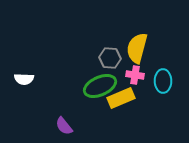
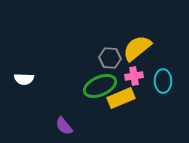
yellow semicircle: rotated 36 degrees clockwise
pink cross: moved 1 px left, 1 px down; rotated 18 degrees counterclockwise
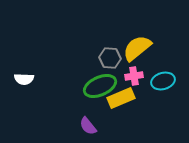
cyan ellipse: rotated 75 degrees clockwise
purple semicircle: moved 24 px right
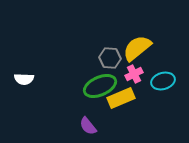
pink cross: moved 2 px up; rotated 18 degrees counterclockwise
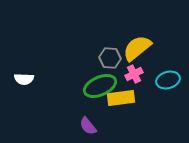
cyan ellipse: moved 5 px right, 1 px up
yellow rectangle: rotated 16 degrees clockwise
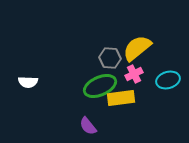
white semicircle: moved 4 px right, 3 px down
